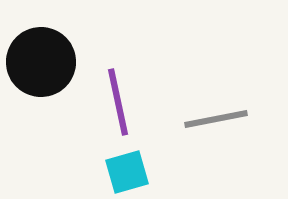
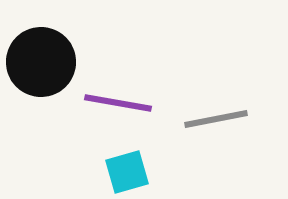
purple line: moved 1 px down; rotated 68 degrees counterclockwise
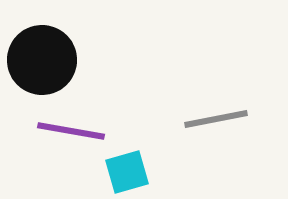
black circle: moved 1 px right, 2 px up
purple line: moved 47 px left, 28 px down
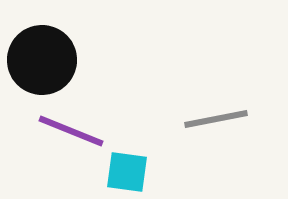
purple line: rotated 12 degrees clockwise
cyan square: rotated 24 degrees clockwise
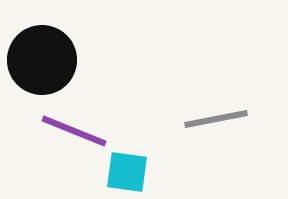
purple line: moved 3 px right
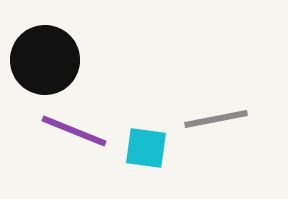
black circle: moved 3 px right
cyan square: moved 19 px right, 24 px up
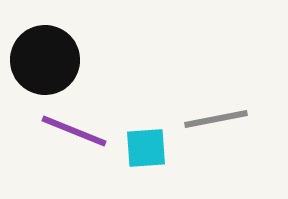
cyan square: rotated 12 degrees counterclockwise
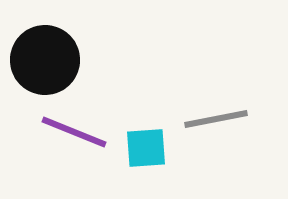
purple line: moved 1 px down
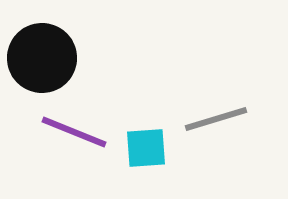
black circle: moved 3 px left, 2 px up
gray line: rotated 6 degrees counterclockwise
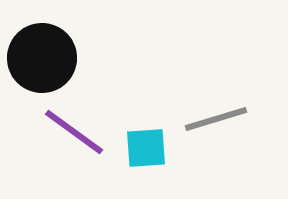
purple line: rotated 14 degrees clockwise
